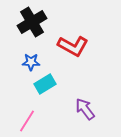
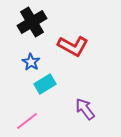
blue star: rotated 30 degrees clockwise
pink line: rotated 20 degrees clockwise
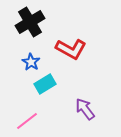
black cross: moved 2 px left
red L-shape: moved 2 px left, 3 px down
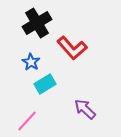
black cross: moved 7 px right, 1 px down
red L-shape: moved 1 px right, 1 px up; rotated 20 degrees clockwise
purple arrow: rotated 10 degrees counterclockwise
pink line: rotated 10 degrees counterclockwise
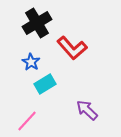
purple arrow: moved 2 px right, 1 px down
